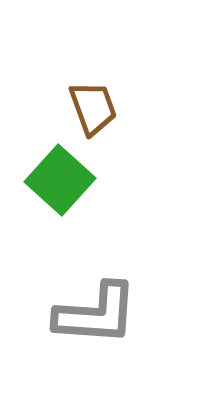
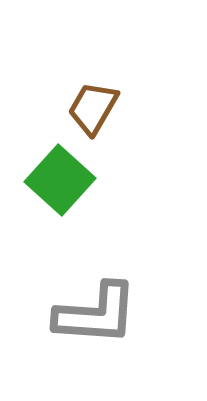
brown trapezoid: rotated 130 degrees counterclockwise
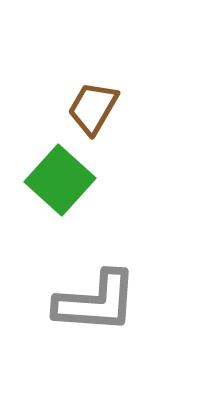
gray L-shape: moved 12 px up
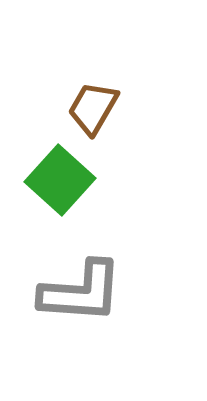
gray L-shape: moved 15 px left, 10 px up
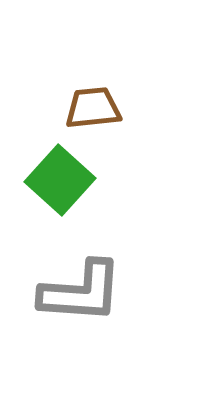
brown trapezoid: rotated 54 degrees clockwise
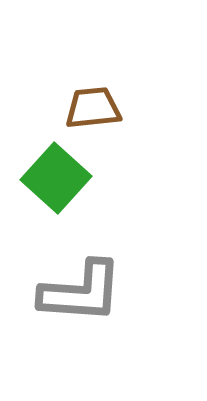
green square: moved 4 px left, 2 px up
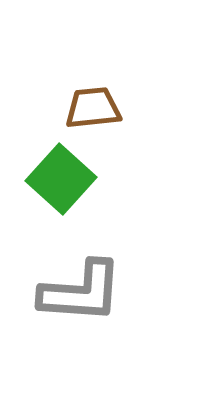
green square: moved 5 px right, 1 px down
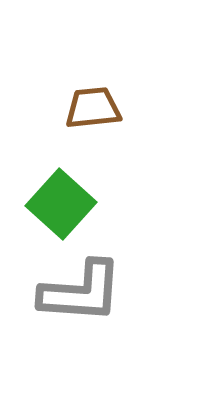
green square: moved 25 px down
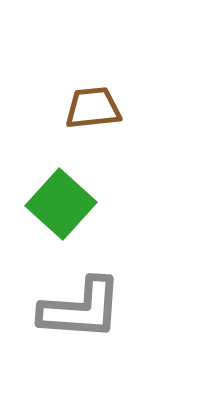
gray L-shape: moved 17 px down
